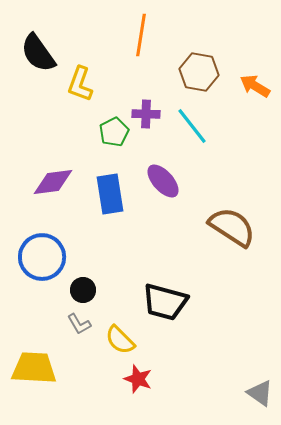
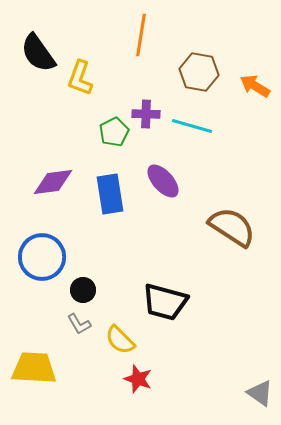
yellow L-shape: moved 6 px up
cyan line: rotated 36 degrees counterclockwise
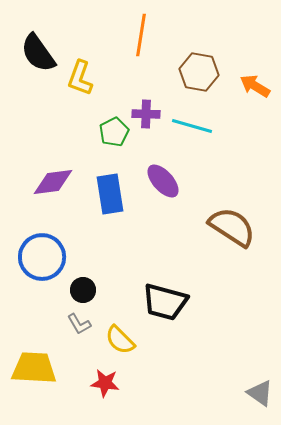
red star: moved 33 px left, 4 px down; rotated 12 degrees counterclockwise
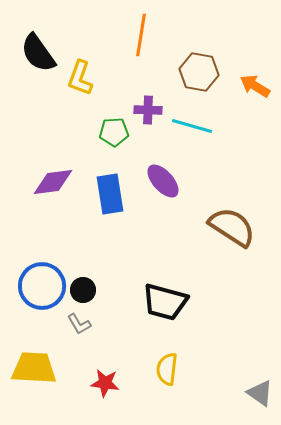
purple cross: moved 2 px right, 4 px up
green pentagon: rotated 24 degrees clockwise
blue circle: moved 29 px down
yellow semicircle: moved 47 px right, 29 px down; rotated 52 degrees clockwise
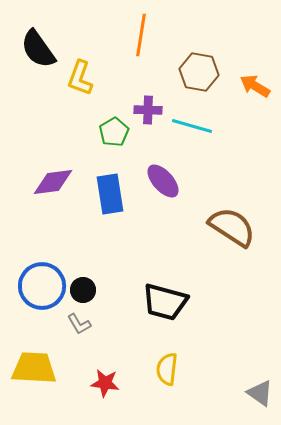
black semicircle: moved 4 px up
green pentagon: rotated 28 degrees counterclockwise
